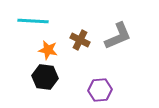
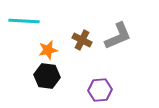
cyan line: moved 9 px left
brown cross: moved 2 px right
orange star: rotated 24 degrees counterclockwise
black hexagon: moved 2 px right, 1 px up
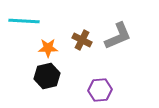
orange star: moved 2 px up; rotated 12 degrees clockwise
black hexagon: rotated 20 degrees counterclockwise
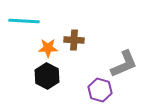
gray L-shape: moved 6 px right, 28 px down
brown cross: moved 8 px left; rotated 24 degrees counterclockwise
black hexagon: rotated 20 degrees counterclockwise
purple hexagon: rotated 20 degrees clockwise
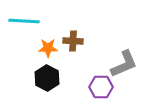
brown cross: moved 1 px left, 1 px down
black hexagon: moved 2 px down
purple hexagon: moved 1 px right, 3 px up; rotated 15 degrees counterclockwise
